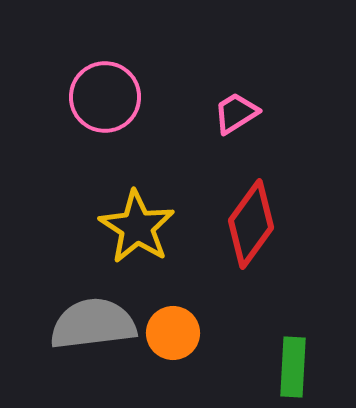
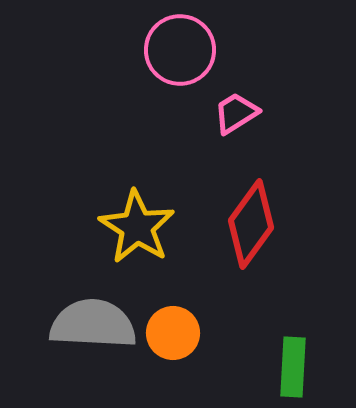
pink circle: moved 75 px right, 47 px up
gray semicircle: rotated 10 degrees clockwise
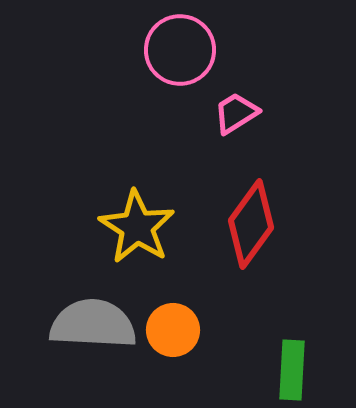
orange circle: moved 3 px up
green rectangle: moved 1 px left, 3 px down
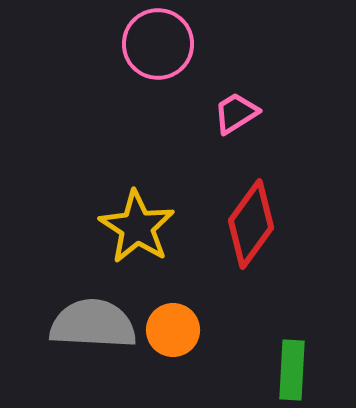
pink circle: moved 22 px left, 6 px up
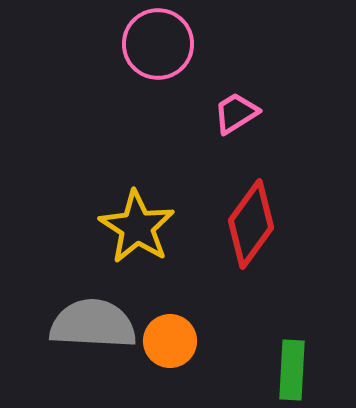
orange circle: moved 3 px left, 11 px down
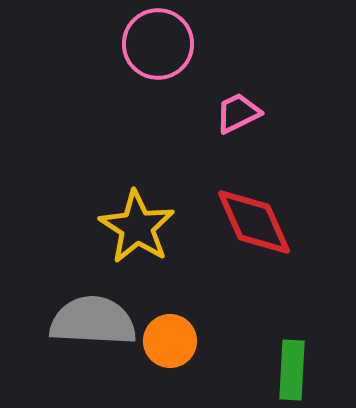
pink trapezoid: moved 2 px right; rotated 6 degrees clockwise
red diamond: moved 3 px right, 2 px up; rotated 60 degrees counterclockwise
gray semicircle: moved 3 px up
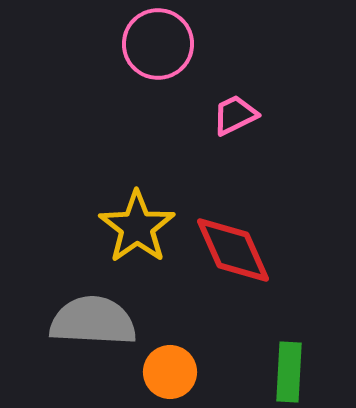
pink trapezoid: moved 3 px left, 2 px down
red diamond: moved 21 px left, 28 px down
yellow star: rotated 4 degrees clockwise
orange circle: moved 31 px down
green rectangle: moved 3 px left, 2 px down
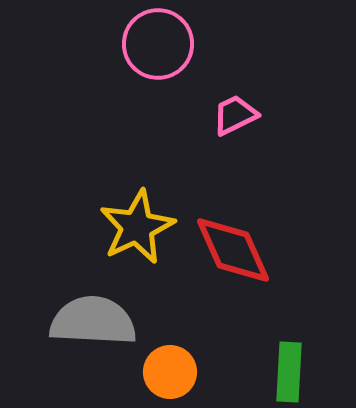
yellow star: rotated 10 degrees clockwise
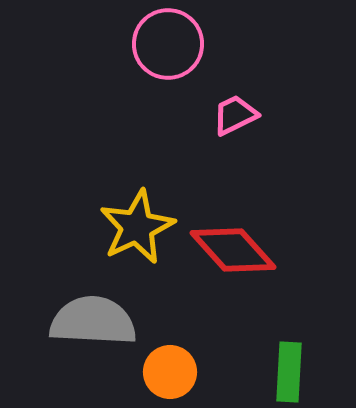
pink circle: moved 10 px right
red diamond: rotated 18 degrees counterclockwise
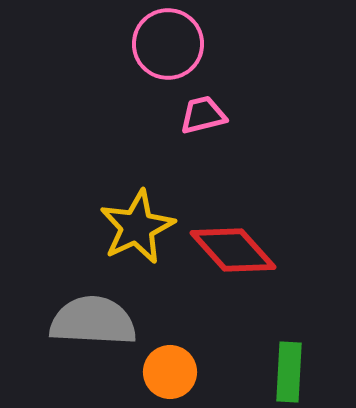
pink trapezoid: moved 32 px left; rotated 12 degrees clockwise
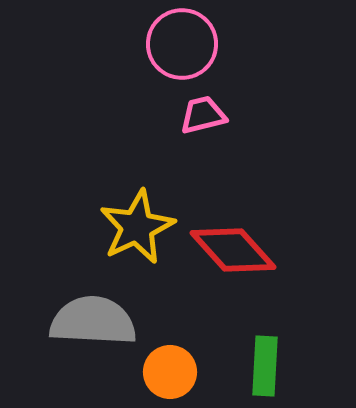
pink circle: moved 14 px right
green rectangle: moved 24 px left, 6 px up
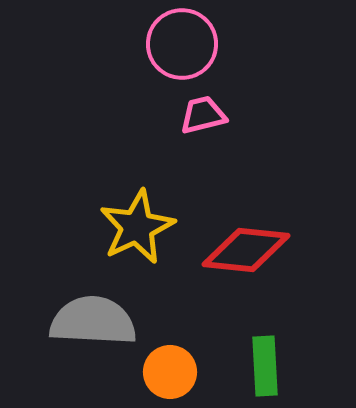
red diamond: moved 13 px right; rotated 42 degrees counterclockwise
green rectangle: rotated 6 degrees counterclockwise
